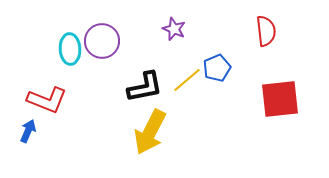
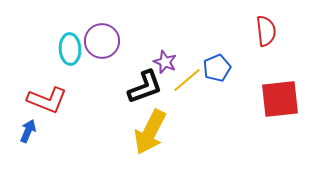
purple star: moved 9 px left, 33 px down
black L-shape: rotated 9 degrees counterclockwise
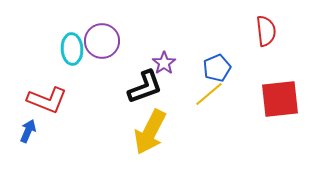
cyan ellipse: moved 2 px right
purple star: moved 1 px left, 1 px down; rotated 15 degrees clockwise
yellow line: moved 22 px right, 14 px down
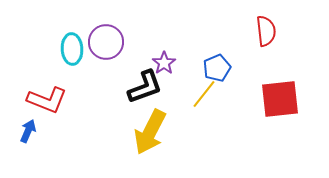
purple circle: moved 4 px right, 1 px down
yellow line: moved 5 px left; rotated 12 degrees counterclockwise
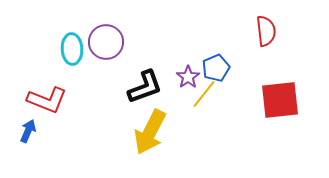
purple star: moved 24 px right, 14 px down
blue pentagon: moved 1 px left
red square: moved 1 px down
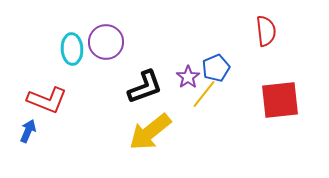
yellow arrow: rotated 24 degrees clockwise
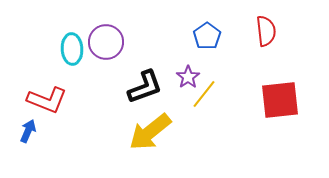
blue pentagon: moved 9 px left, 32 px up; rotated 12 degrees counterclockwise
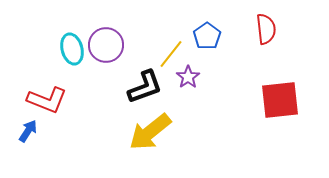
red semicircle: moved 2 px up
purple circle: moved 3 px down
cyan ellipse: rotated 12 degrees counterclockwise
yellow line: moved 33 px left, 40 px up
blue arrow: rotated 10 degrees clockwise
